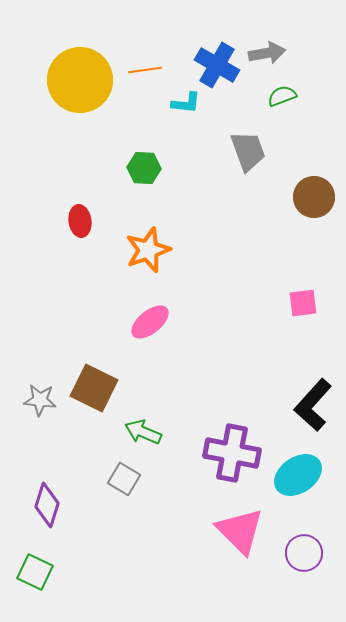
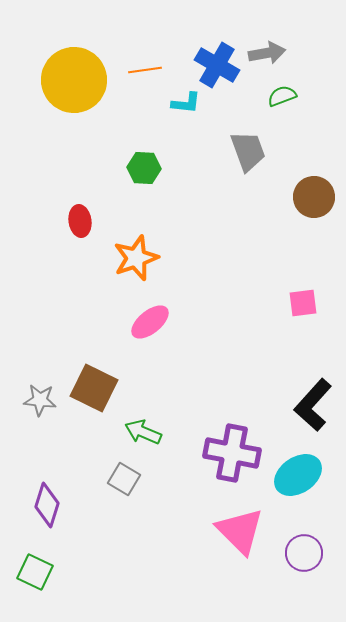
yellow circle: moved 6 px left
orange star: moved 12 px left, 8 px down
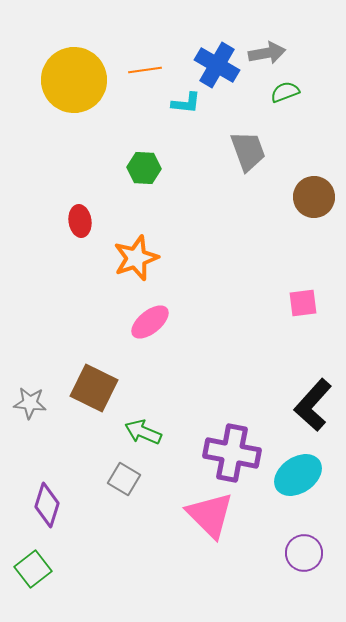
green semicircle: moved 3 px right, 4 px up
gray star: moved 10 px left, 3 px down
pink triangle: moved 30 px left, 16 px up
green square: moved 2 px left, 3 px up; rotated 27 degrees clockwise
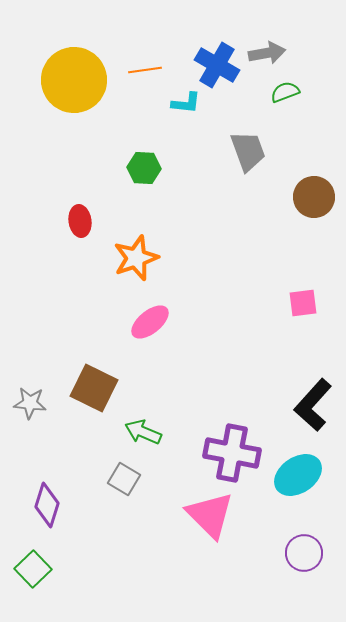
green square: rotated 6 degrees counterclockwise
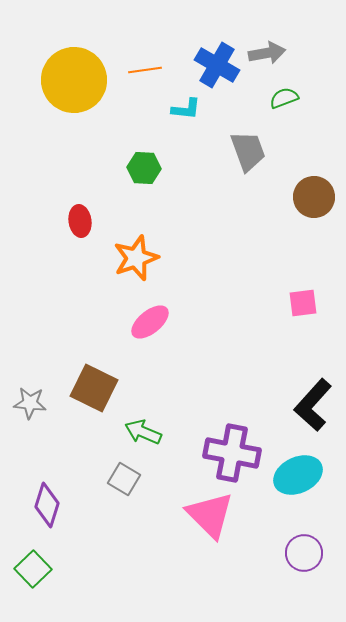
green semicircle: moved 1 px left, 6 px down
cyan L-shape: moved 6 px down
cyan ellipse: rotated 9 degrees clockwise
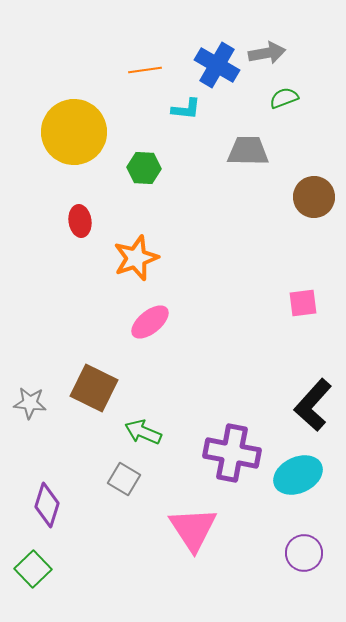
yellow circle: moved 52 px down
gray trapezoid: rotated 69 degrees counterclockwise
pink triangle: moved 17 px left, 14 px down; rotated 12 degrees clockwise
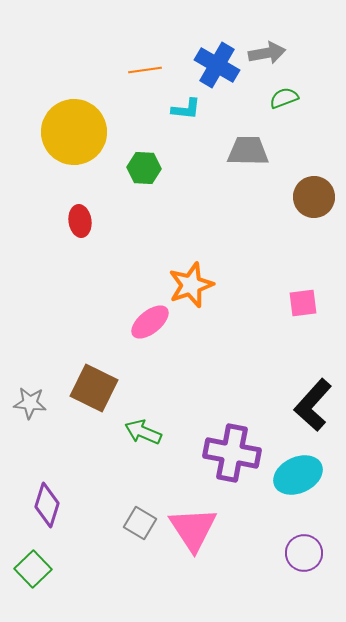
orange star: moved 55 px right, 27 px down
gray square: moved 16 px right, 44 px down
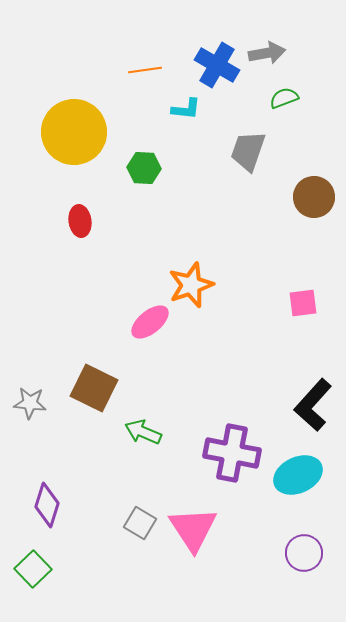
gray trapezoid: rotated 72 degrees counterclockwise
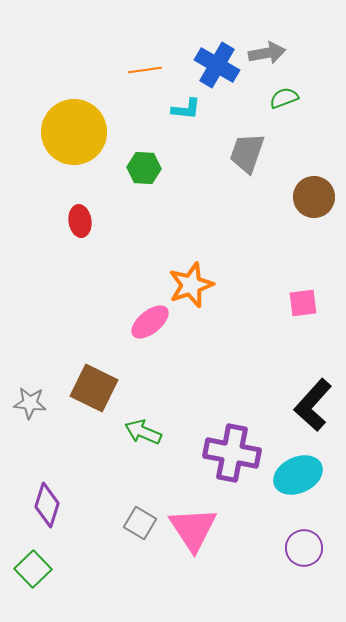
gray trapezoid: moved 1 px left, 2 px down
purple circle: moved 5 px up
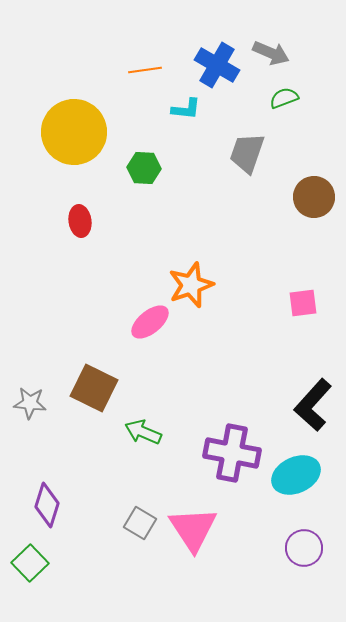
gray arrow: moved 4 px right; rotated 33 degrees clockwise
cyan ellipse: moved 2 px left
green square: moved 3 px left, 6 px up
